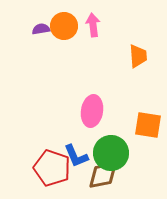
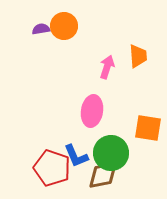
pink arrow: moved 14 px right, 42 px down; rotated 25 degrees clockwise
orange square: moved 3 px down
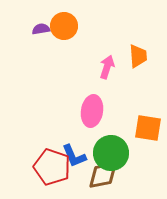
blue L-shape: moved 2 px left
red pentagon: moved 1 px up
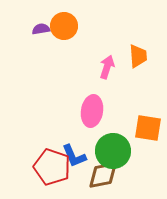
green circle: moved 2 px right, 2 px up
